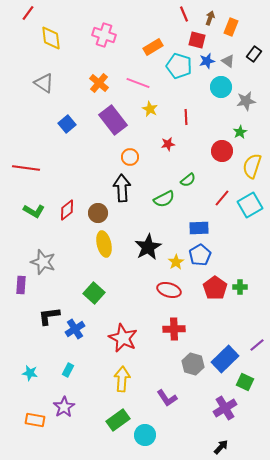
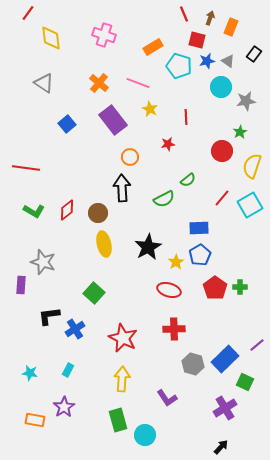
green rectangle at (118, 420): rotated 70 degrees counterclockwise
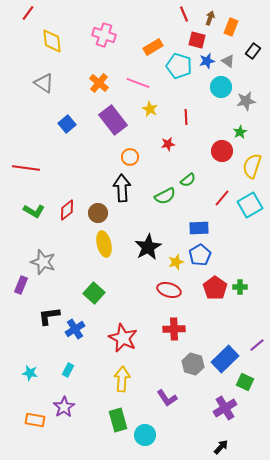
yellow diamond at (51, 38): moved 1 px right, 3 px down
black rectangle at (254, 54): moved 1 px left, 3 px up
green semicircle at (164, 199): moved 1 px right, 3 px up
yellow star at (176, 262): rotated 14 degrees clockwise
purple rectangle at (21, 285): rotated 18 degrees clockwise
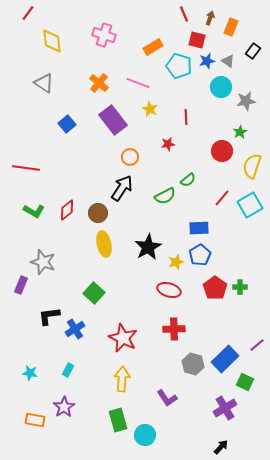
black arrow at (122, 188): rotated 36 degrees clockwise
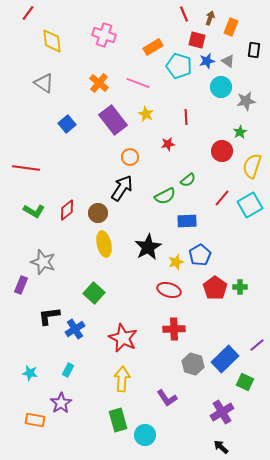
black rectangle at (253, 51): moved 1 px right, 1 px up; rotated 28 degrees counterclockwise
yellow star at (150, 109): moved 4 px left, 5 px down
blue rectangle at (199, 228): moved 12 px left, 7 px up
purple star at (64, 407): moved 3 px left, 4 px up
purple cross at (225, 408): moved 3 px left, 4 px down
black arrow at (221, 447): rotated 91 degrees counterclockwise
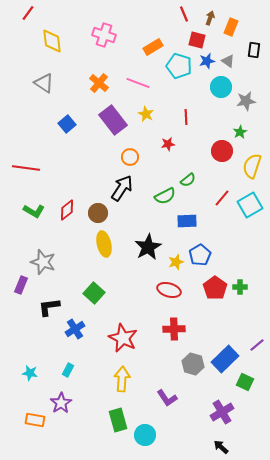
black L-shape at (49, 316): moved 9 px up
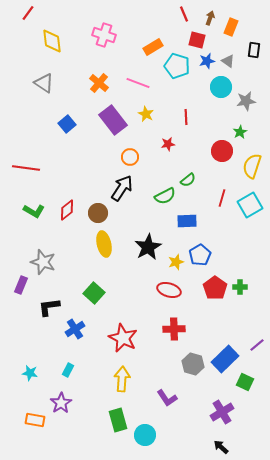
cyan pentagon at (179, 66): moved 2 px left
red line at (222, 198): rotated 24 degrees counterclockwise
